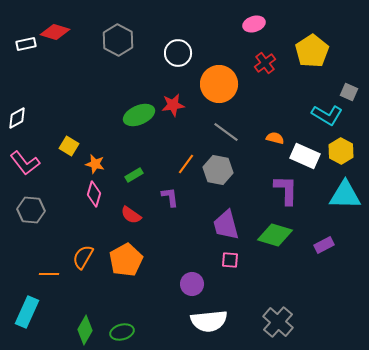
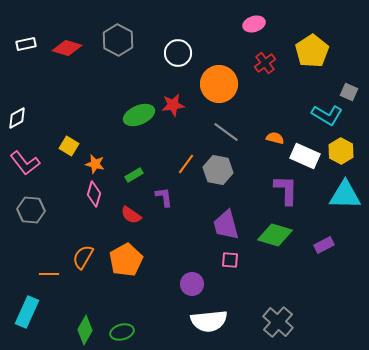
red diamond at (55, 32): moved 12 px right, 16 px down
purple L-shape at (170, 197): moved 6 px left
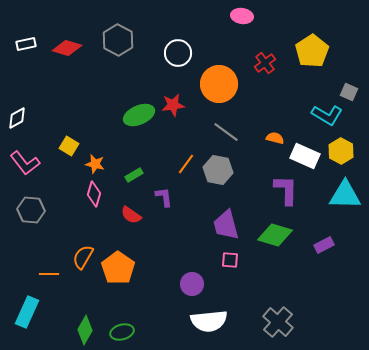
pink ellipse at (254, 24): moved 12 px left, 8 px up; rotated 25 degrees clockwise
orange pentagon at (126, 260): moved 8 px left, 8 px down; rotated 8 degrees counterclockwise
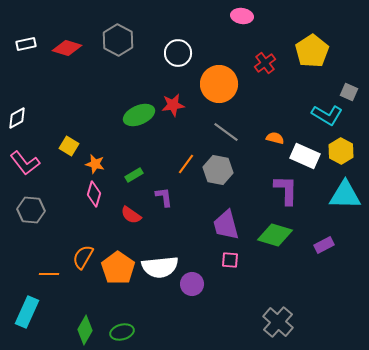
white semicircle at (209, 321): moved 49 px left, 54 px up
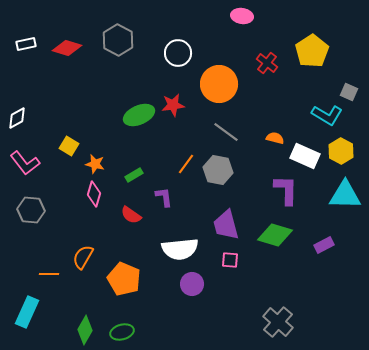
red cross at (265, 63): moved 2 px right; rotated 15 degrees counterclockwise
white semicircle at (160, 267): moved 20 px right, 18 px up
orange pentagon at (118, 268): moved 6 px right, 11 px down; rotated 12 degrees counterclockwise
